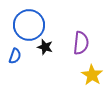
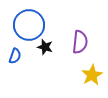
purple semicircle: moved 1 px left, 1 px up
yellow star: rotated 10 degrees clockwise
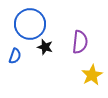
blue circle: moved 1 px right, 1 px up
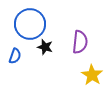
yellow star: rotated 10 degrees counterclockwise
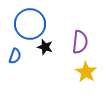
yellow star: moved 6 px left, 3 px up
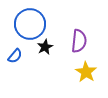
purple semicircle: moved 1 px left, 1 px up
black star: rotated 28 degrees clockwise
blue semicircle: rotated 21 degrees clockwise
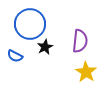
purple semicircle: moved 1 px right
blue semicircle: rotated 77 degrees clockwise
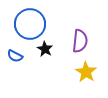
black star: moved 2 px down; rotated 14 degrees counterclockwise
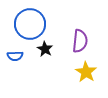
blue semicircle: rotated 28 degrees counterclockwise
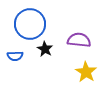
purple semicircle: moved 1 px left, 1 px up; rotated 90 degrees counterclockwise
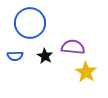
blue circle: moved 1 px up
purple semicircle: moved 6 px left, 7 px down
black star: moved 7 px down
